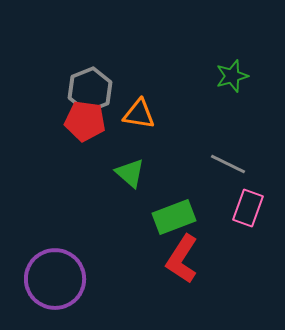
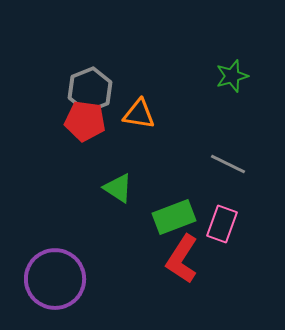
green triangle: moved 12 px left, 15 px down; rotated 8 degrees counterclockwise
pink rectangle: moved 26 px left, 16 px down
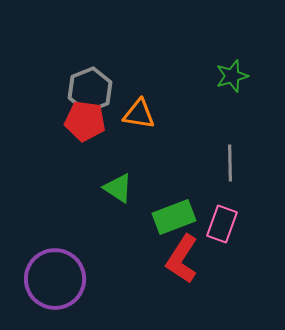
gray line: moved 2 px right, 1 px up; rotated 63 degrees clockwise
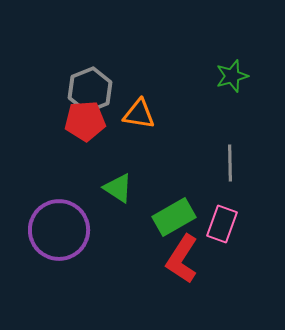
red pentagon: rotated 12 degrees counterclockwise
green rectangle: rotated 9 degrees counterclockwise
purple circle: moved 4 px right, 49 px up
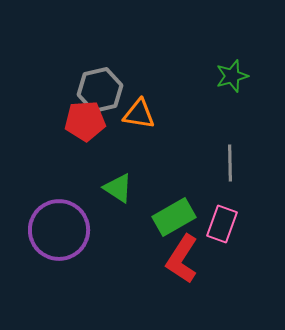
gray hexagon: moved 10 px right; rotated 9 degrees clockwise
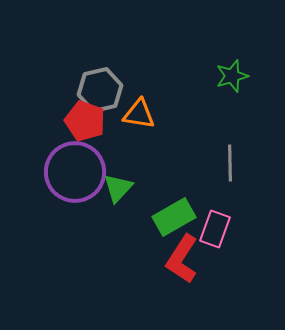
red pentagon: rotated 24 degrees clockwise
green triangle: rotated 40 degrees clockwise
pink rectangle: moved 7 px left, 5 px down
purple circle: moved 16 px right, 58 px up
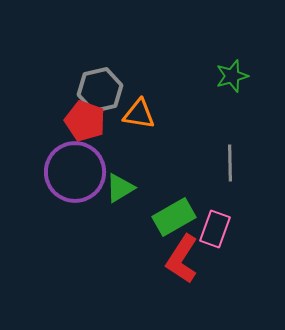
green triangle: moved 2 px right; rotated 16 degrees clockwise
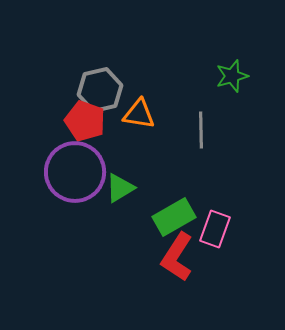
gray line: moved 29 px left, 33 px up
red L-shape: moved 5 px left, 2 px up
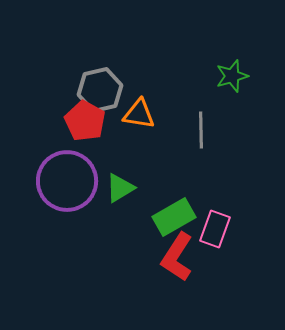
red pentagon: rotated 9 degrees clockwise
purple circle: moved 8 px left, 9 px down
